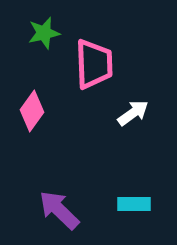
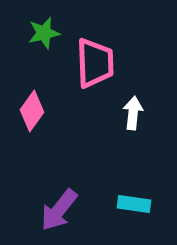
pink trapezoid: moved 1 px right, 1 px up
white arrow: rotated 48 degrees counterclockwise
cyan rectangle: rotated 8 degrees clockwise
purple arrow: rotated 96 degrees counterclockwise
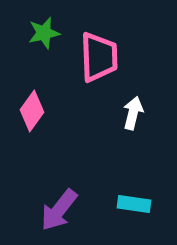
pink trapezoid: moved 4 px right, 6 px up
white arrow: rotated 8 degrees clockwise
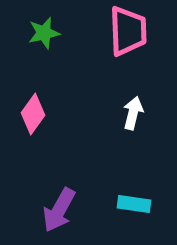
pink trapezoid: moved 29 px right, 26 px up
pink diamond: moved 1 px right, 3 px down
purple arrow: rotated 9 degrees counterclockwise
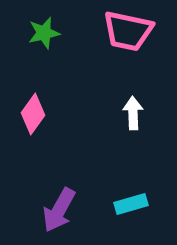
pink trapezoid: rotated 104 degrees clockwise
white arrow: rotated 16 degrees counterclockwise
cyan rectangle: moved 3 px left; rotated 24 degrees counterclockwise
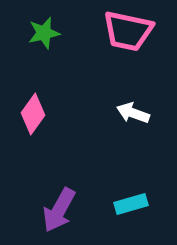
white arrow: rotated 68 degrees counterclockwise
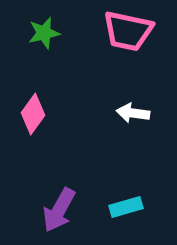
white arrow: rotated 12 degrees counterclockwise
cyan rectangle: moved 5 px left, 3 px down
